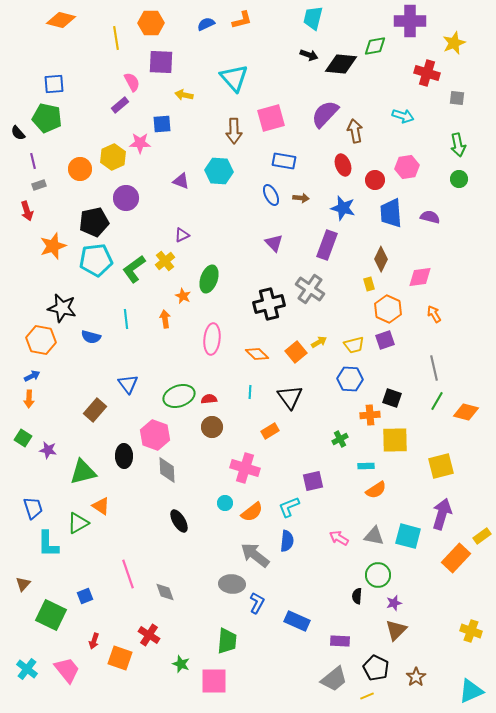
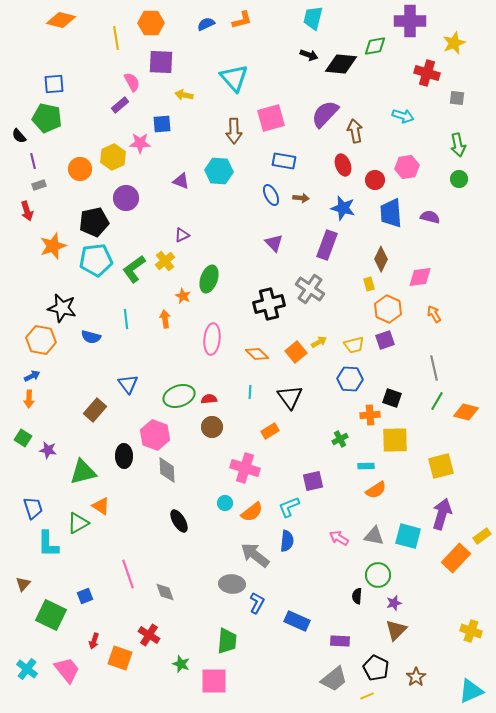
black semicircle at (18, 133): moved 1 px right, 3 px down
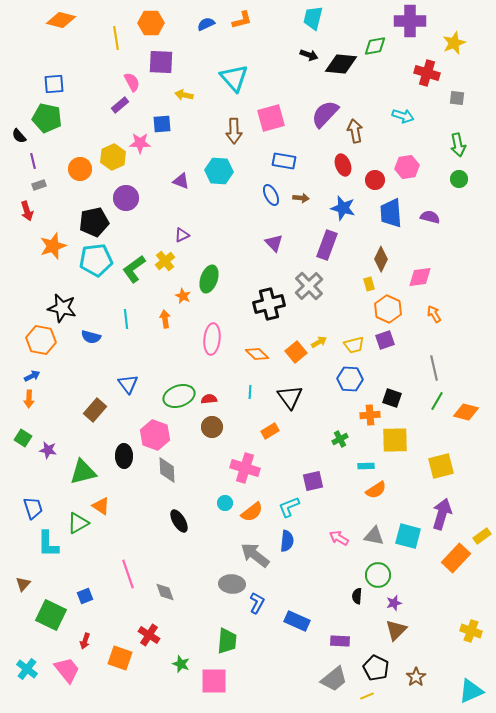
gray cross at (310, 289): moved 1 px left, 3 px up; rotated 12 degrees clockwise
red arrow at (94, 641): moved 9 px left
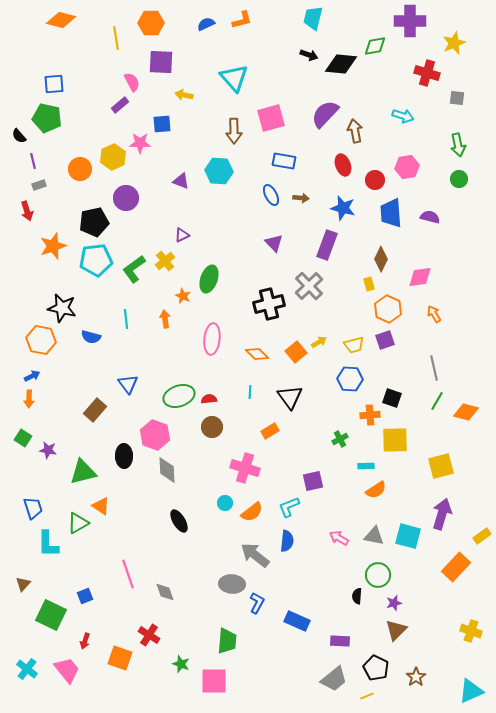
orange rectangle at (456, 558): moved 9 px down
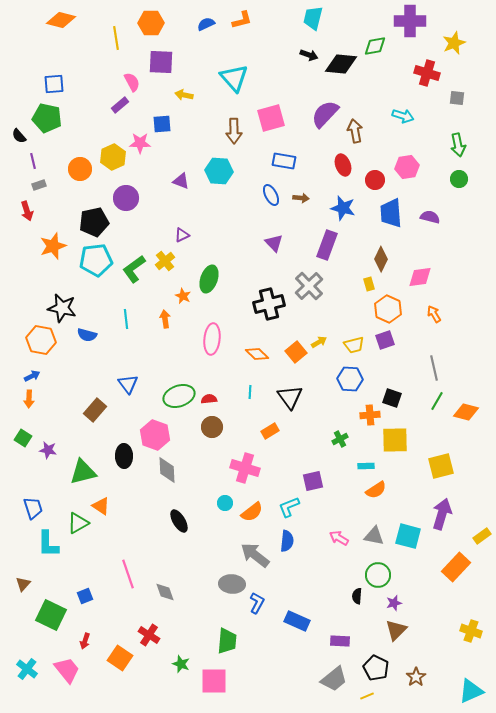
blue semicircle at (91, 337): moved 4 px left, 2 px up
orange square at (120, 658): rotated 15 degrees clockwise
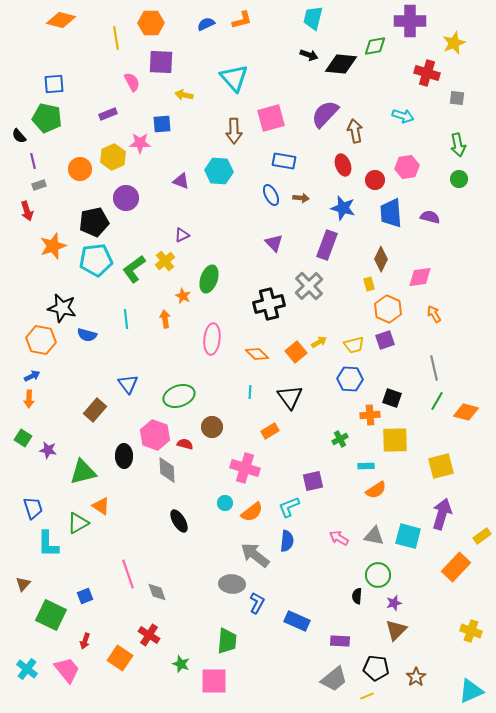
purple rectangle at (120, 105): moved 12 px left, 9 px down; rotated 18 degrees clockwise
red semicircle at (209, 399): moved 24 px left, 45 px down; rotated 21 degrees clockwise
gray diamond at (165, 592): moved 8 px left
black pentagon at (376, 668): rotated 20 degrees counterclockwise
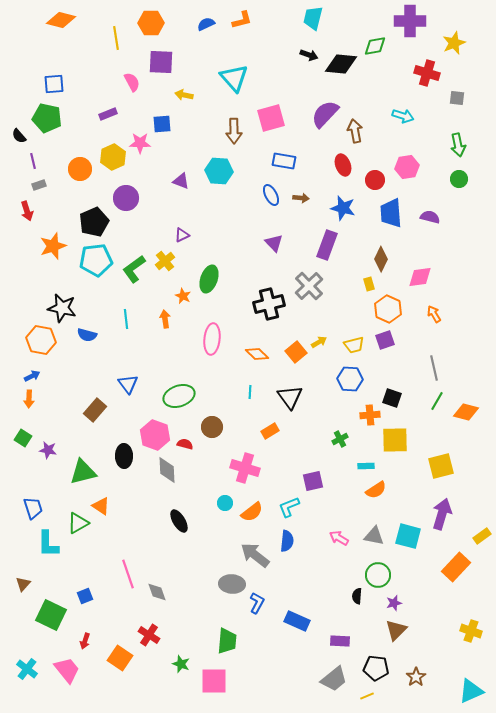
black pentagon at (94, 222): rotated 12 degrees counterclockwise
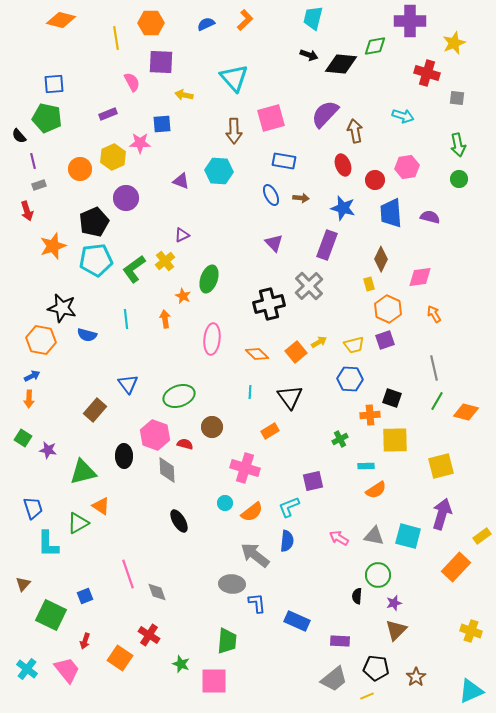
orange L-shape at (242, 20): moved 3 px right; rotated 30 degrees counterclockwise
blue L-shape at (257, 603): rotated 35 degrees counterclockwise
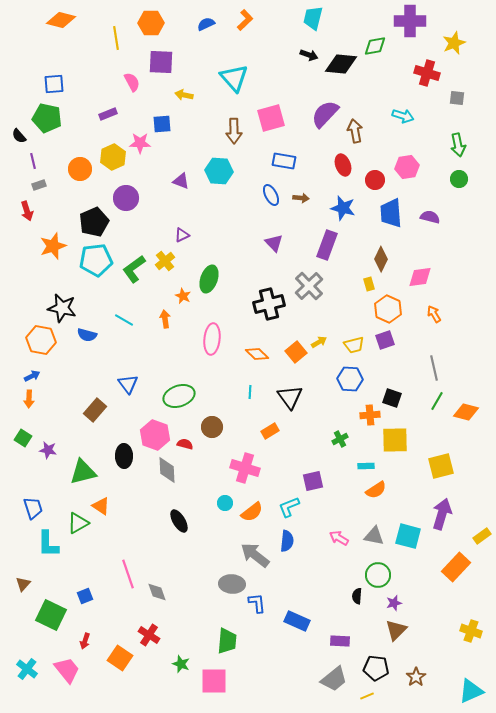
cyan line at (126, 319): moved 2 px left, 1 px down; rotated 54 degrees counterclockwise
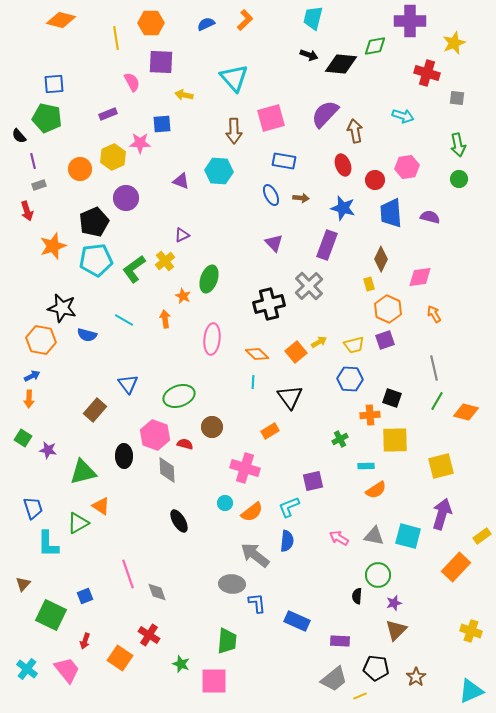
cyan line at (250, 392): moved 3 px right, 10 px up
yellow line at (367, 696): moved 7 px left
